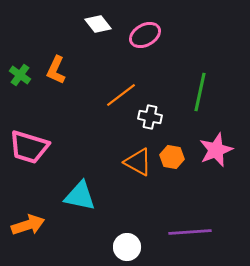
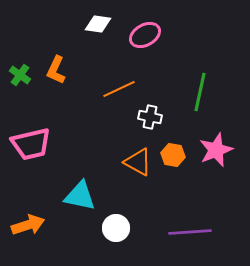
white diamond: rotated 44 degrees counterclockwise
orange line: moved 2 px left, 6 px up; rotated 12 degrees clockwise
pink trapezoid: moved 2 px right, 3 px up; rotated 30 degrees counterclockwise
orange hexagon: moved 1 px right, 2 px up
white circle: moved 11 px left, 19 px up
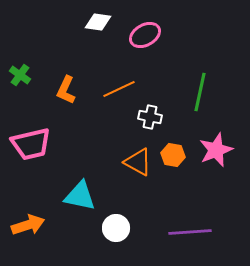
white diamond: moved 2 px up
orange L-shape: moved 10 px right, 20 px down
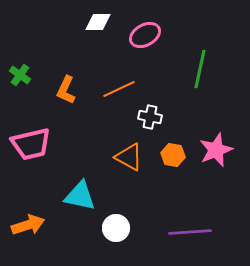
white diamond: rotated 8 degrees counterclockwise
green line: moved 23 px up
orange triangle: moved 9 px left, 5 px up
